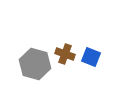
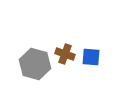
blue square: rotated 18 degrees counterclockwise
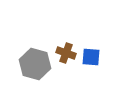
brown cross: moved 1 px right, 1 px up
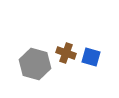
blue square: rotated 12 degrees clockwise
